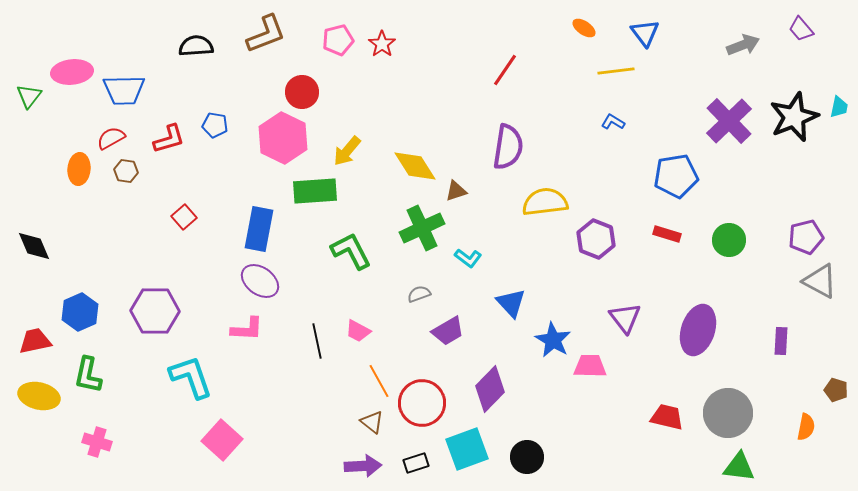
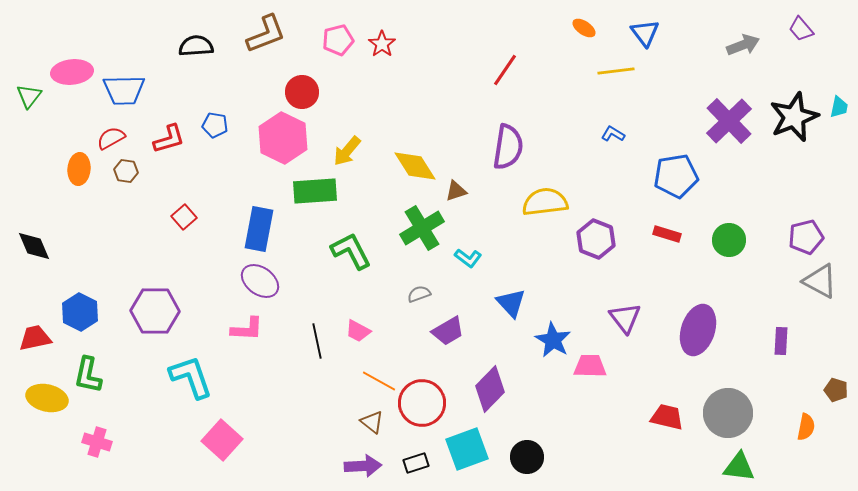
blue L-shape at (613, 122): moved 12 px down
green cross at (422, 228): rotated 6 degrees counterclockwise
blue hexagon at (80, 312): rotated 9 degrees counterclockwise
red trapezoid at (35, 341): moved 3 px up
orange line at (379, 381): rotated 32 degrees counterclockwise
yellow ellipse at (39, 396): moved 8 px right, 2 px down
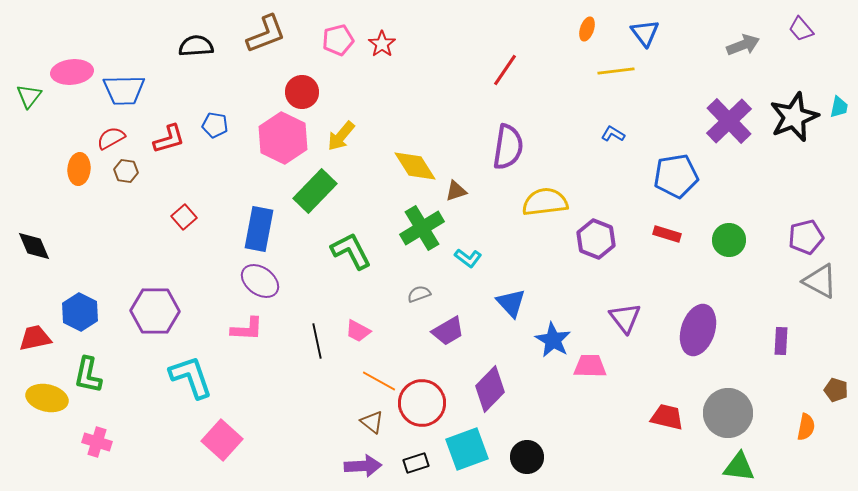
orange ellipse at (584, 28): moved 3 px right, 1 px down; rotated 75 degrees clockwise
yellow arrow at (347, 151): moved 6 px left, 15 px up
green rectangle at (315, 191): rotated 42 degrees counterclockwise
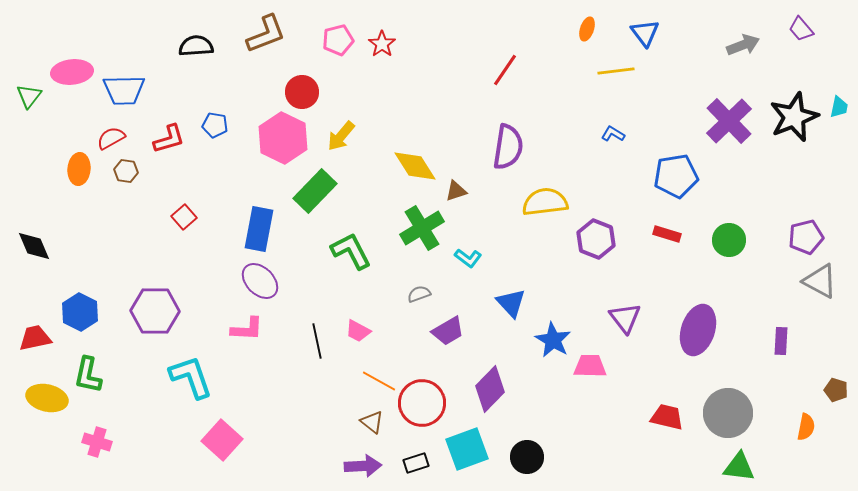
purple ellipse at (260, 281): rotated 9 degrees clockwise
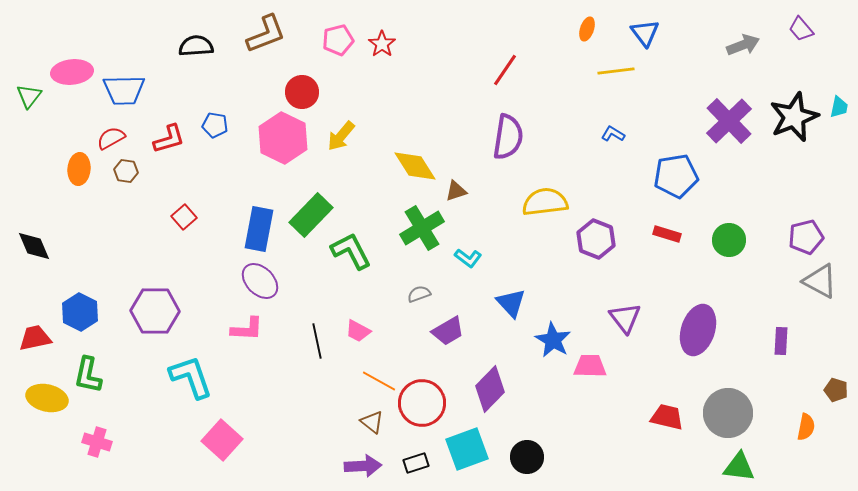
purple semicircle at (508, 147): moved 10 px up
green rectangle at (315, 191): moved 4 px left, 24 px down
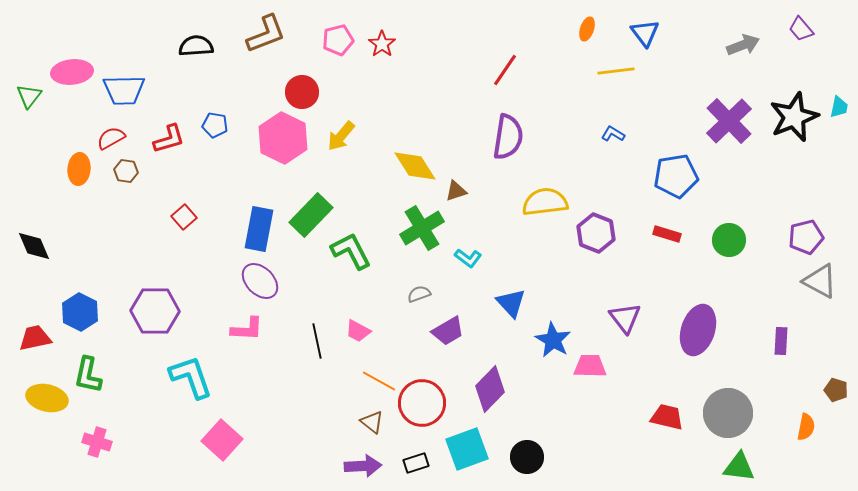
purple hexagon at (596, 239): moved 6 px up
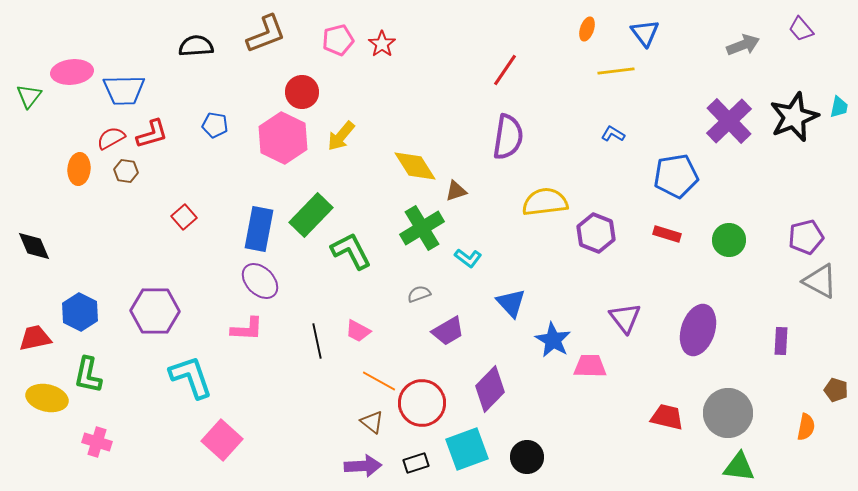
red L-shape at (169, 139): moved 17 px left, 5 px up
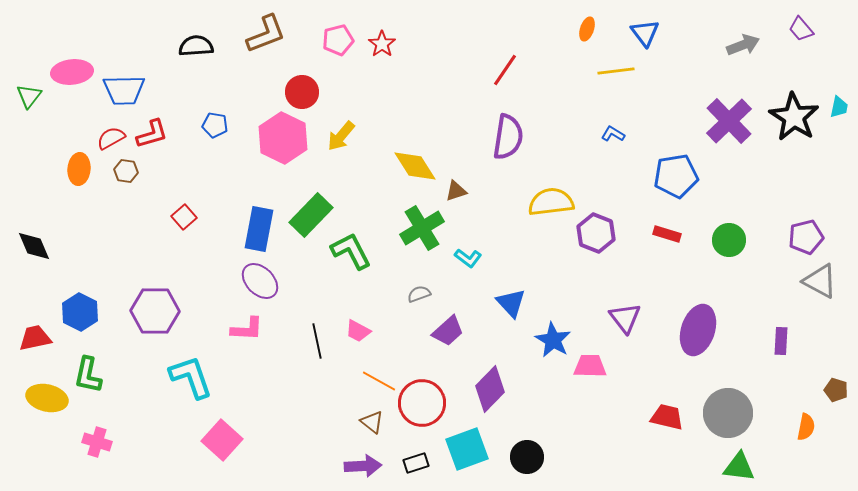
black star at (794, 117): rotated 18 degrees counterclockwise
yellow semicircle at (545, 202): moved 6 px right
purple trapezoid at (448, 331): rotated 12 degrees counterclockwise
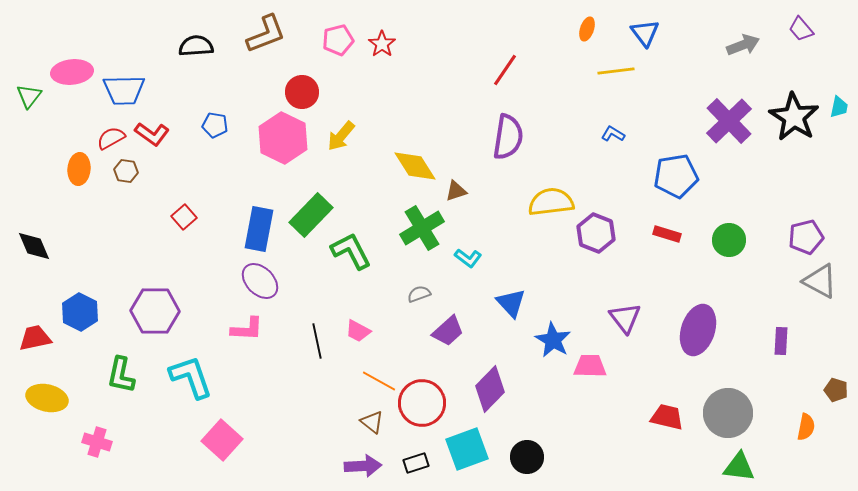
red L-shape at (152, 134): rotated 52 degrees clockwise
green L-shape at (88, 375): moved 33 px right
